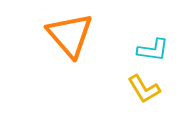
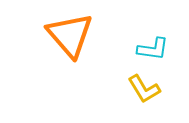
cyan L-shape: moved 1 px up
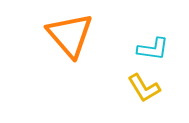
yellow L-shape: moved 1 px up
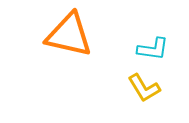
orange triangle: moved 1 px left; rotated 36 degrees counterclockwise
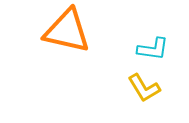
orange triangle: moved 2 px left, 4 px up
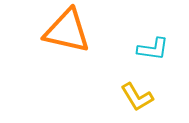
yellow L-shape: moved 7 px left, 9 px down
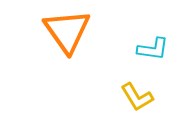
orange triangle: rotated 42 degrees clockwise
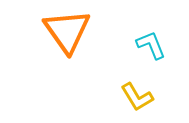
cyan L-shape: moved 2 px left, 4 px up; rotated 120 degrees counterclockwise
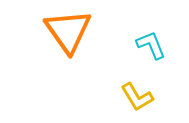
orange triangle: moved 1 px right
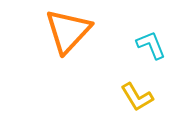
orange triangle: rotated 18 degrees clockwise
